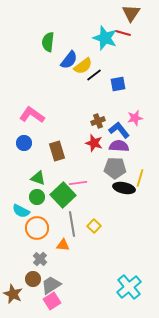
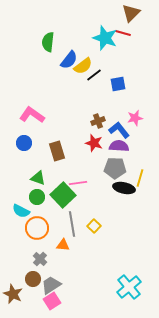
brown triangle: rotated 12 degrees clockwise
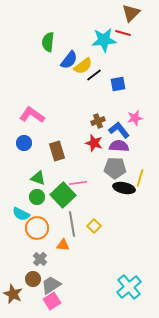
cyan star: moved 1 px left, 2 px down; rotated 25 degrees counterclockwise
cyan semicircle: moved 3 px down
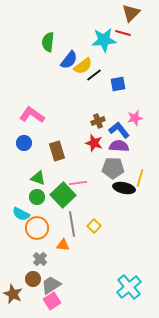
gray pentagon: moved 2 px left
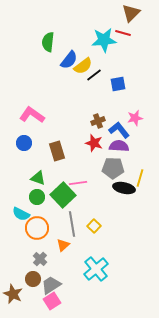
orange triangle: rotated 48 degrees counterclockwise
cyan cross: moved 33 px left, 18 px up
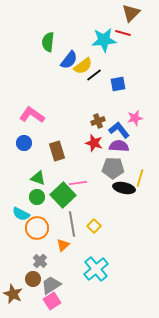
gray cross: moved 2 px down
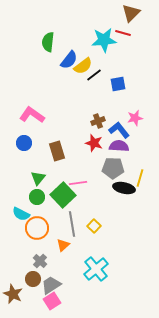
green triangle: rotated 49 degrees clockwise
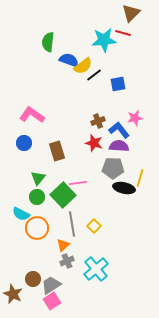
blue semicircle: rotated 108 degrees counterclockwise
gray cross: moved 27 px right; rotated 24 degrees clockwise
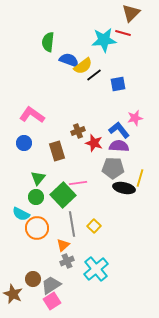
brown cross: moved 20 px left, 10 px down
green circle: moved 1 px left
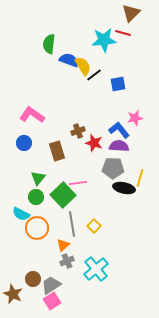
green semicircle: moved 1 px right, 2 px down
yellow semicircle: rotated 84 degrees counterclockwise
